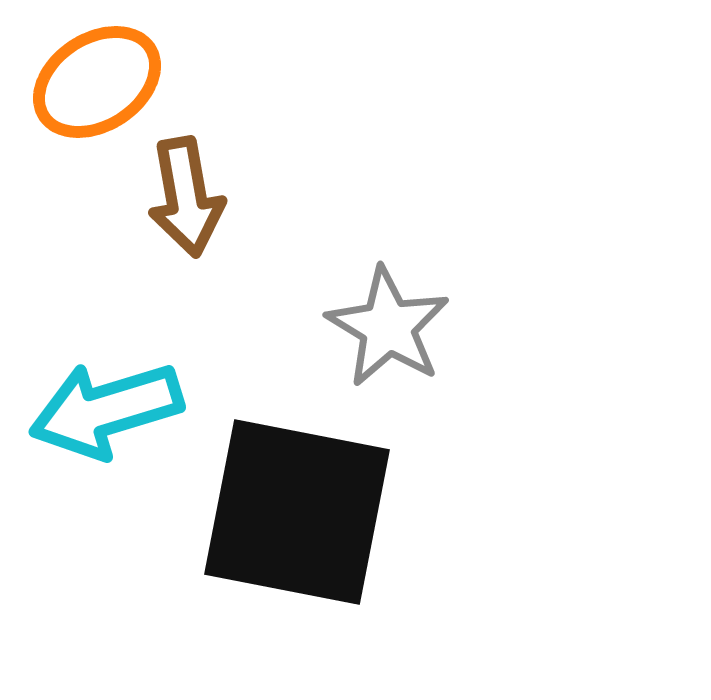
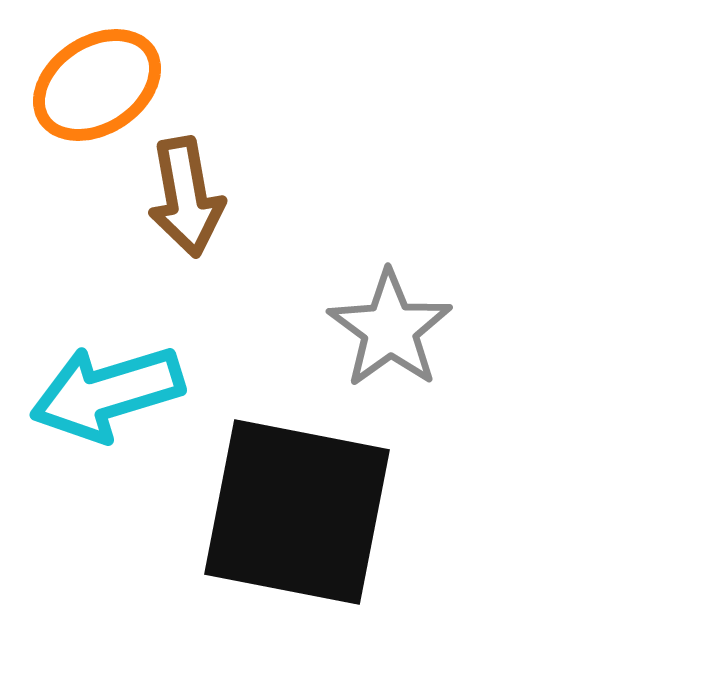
orange ellipse: moved 3 px down
gray star: moved 2 px right, 2 px down; rotated 5 degrees clockwise
cyan arrow: moved 1 px right, 17 px up
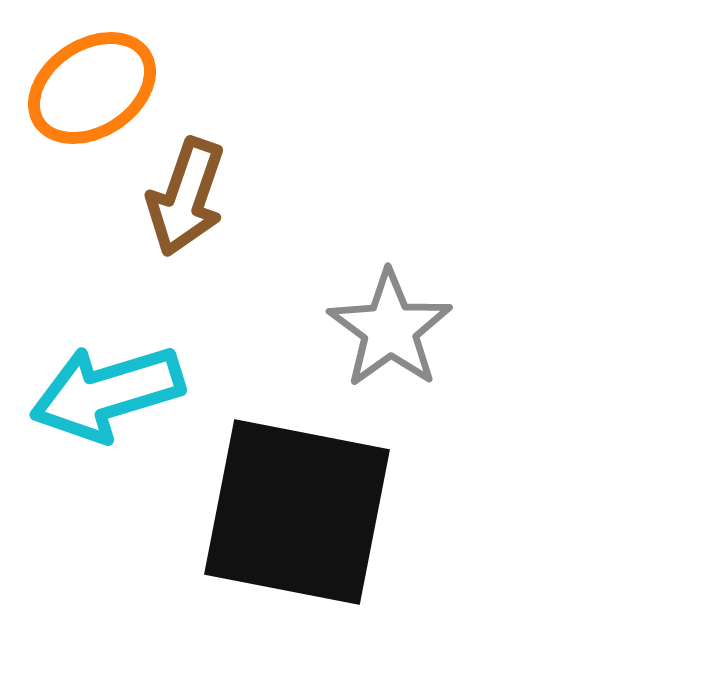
orange ellipse: moved 5 px left, 3 px down
brown arrow: rotated 29 degrees clockwise
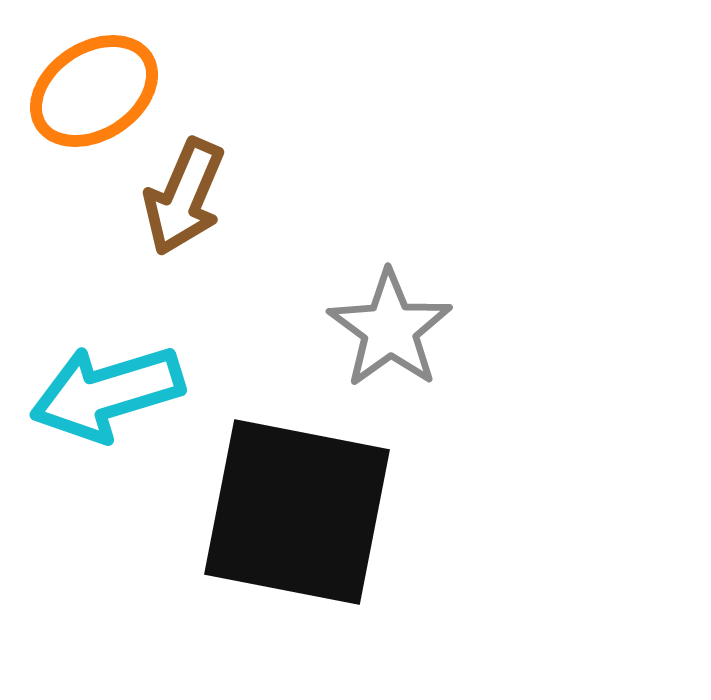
orange ellipse: moved 2 px right, 3 px down
brown arrow: moved 2 px left; rotated 4 degrees clockwise
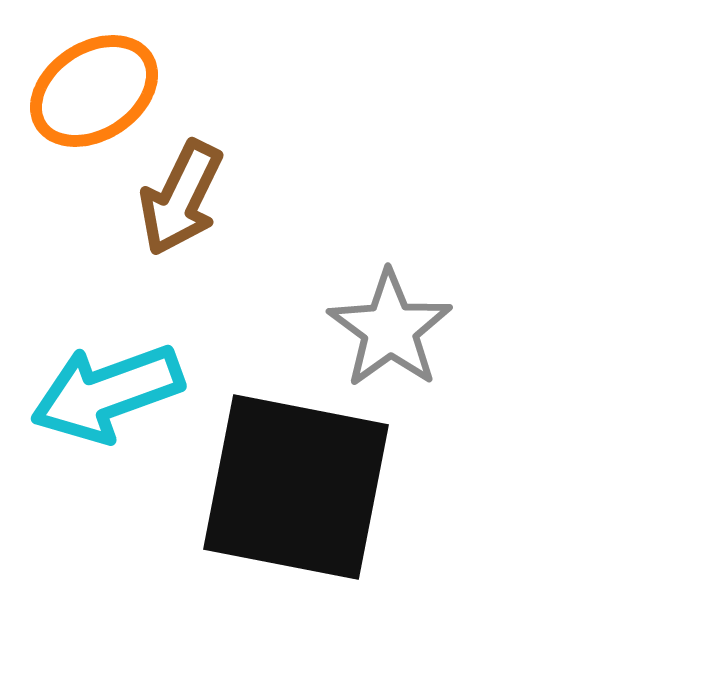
brown arrow: moved 3 px left, 1 px down; rotated 3 degrees clockwise
cyan arrow: rotated 3 degrees counterclockwise
black square: moved 1 px left, 25 px up
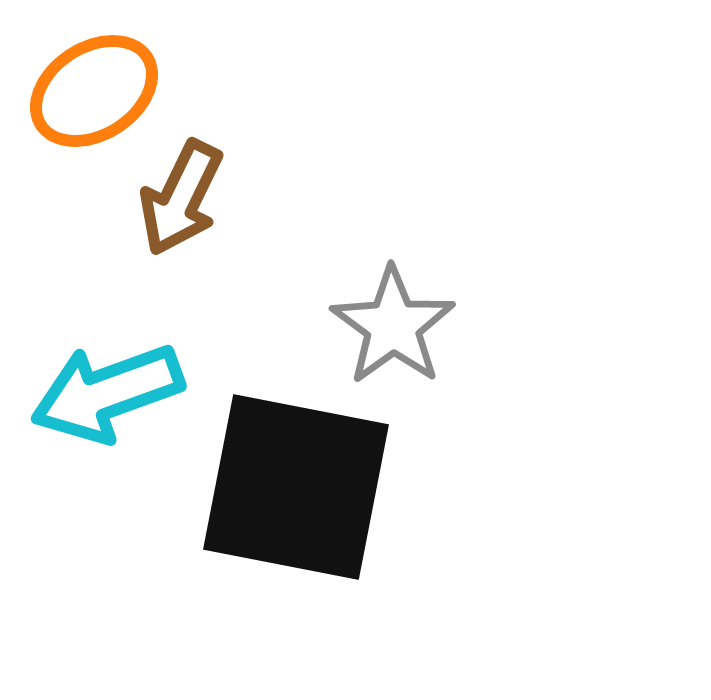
gray star: moved 3 px right, 3 px up
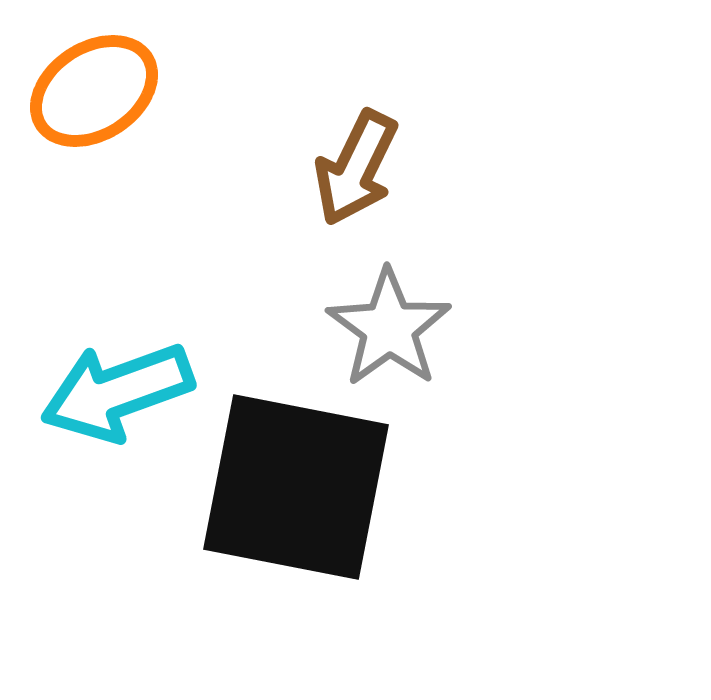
brown arrow: moved 175 px right, 30 px up
gray star: moved 4 px left, 2 px down
cyan arrow: moved 10 px right, 1 px up
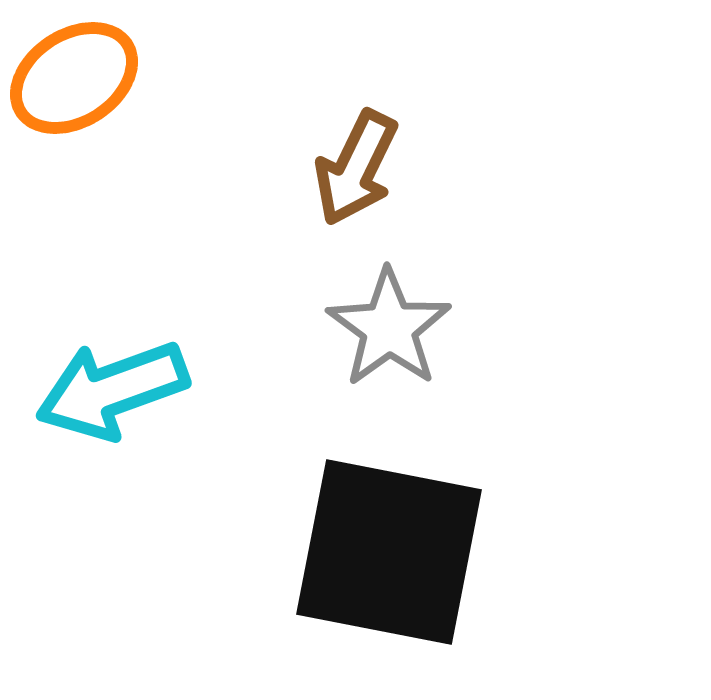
orange ellipse: moved 20 px left, 13 px up
cyan arrow: moved 5 px left, 2 px up
black square: moved 93 px right, 65 px down
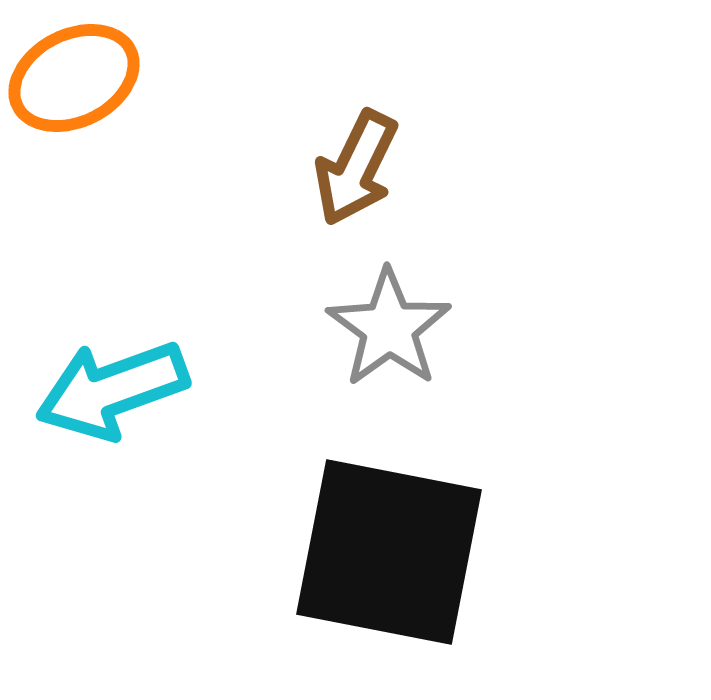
orange ellipse: rotated 6 degrees clockwise
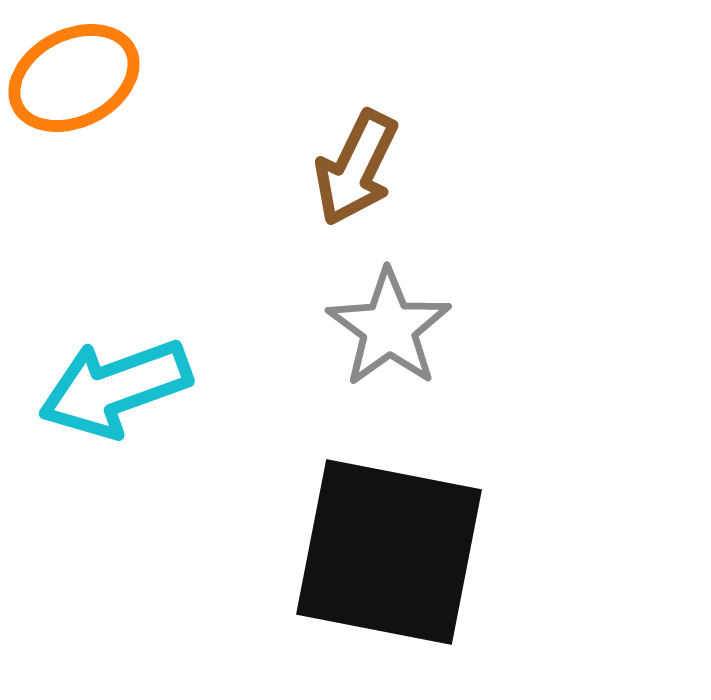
cyan arrow: moved 3 px right, 2 px up
